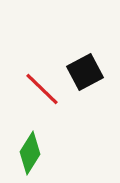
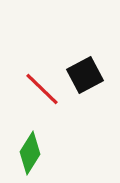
black square: moved 3 px down
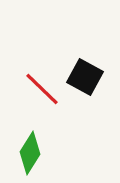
black square: moved 2 px down; rotated 33 degrees counterclockwise
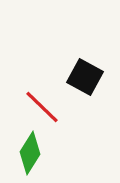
red line: moved 18 px down
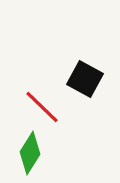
black square: moved 2 px down
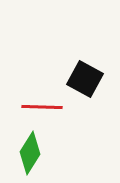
red line: rotated 42 degrees counterclockwise
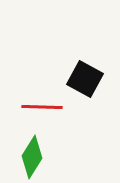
green diamond: moved 2 px right, 4 px down
